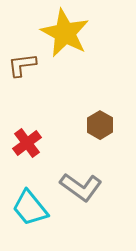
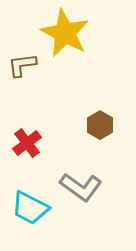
cyan trapezoid: rotated 24 degrees counterclockwise
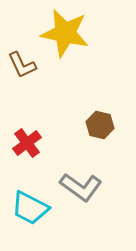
yellow star: rotated 15 degrees counterclockwise
brown L-shape: rotated 108 degrees counterclockwise
brown hexagon: rotated 16 degrees counterclockwise
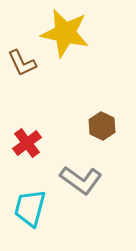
brown L-shape: moved 2 px up
brown hexagon: moved 2 px right, 1 px down; rotated 12 degrees clockwise
gray L-shape: moved 7 px up
cyan trapezoid: rotated 78 degrees clockwise
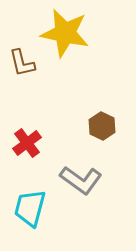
brown L-shape: rotated 12 degrees clockwise
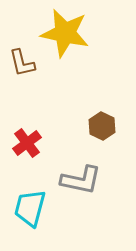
gray L-shape: rotated 24 degrees counterclockwise
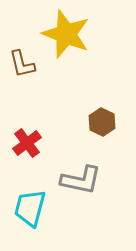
yellow star: moved 1 px right, 1 px down; rotated 9 degrees clockwise
brown L-shape: moved 1 px down
brown hexagon: moved 4 px up
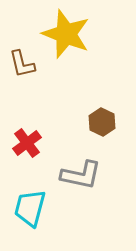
gray L-shape: moved 5 px up
